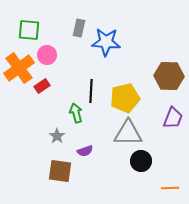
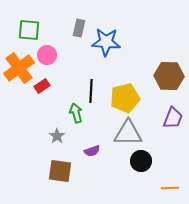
purple semicircle: moved 7 px right
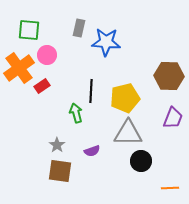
gray star: moved 9 px down
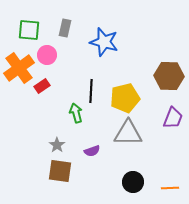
gray rectangle: moved 14 px left
blue star: moved 2 px left; rotated 12 degrees clockwise
black circle: moved 8 px left, 21 px down
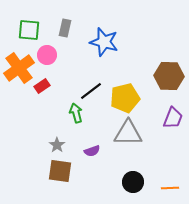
black line: rotated 50 degrees clockwise
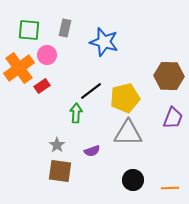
green arrow: rotated 18 degrees clockwise
black circle: moved 2 px up
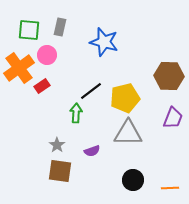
gray rectangle: moved 5 px left, 1 px up
